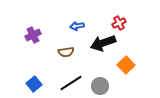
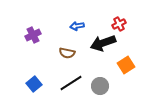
red cross: moved 1 px down
brown semicircle: moved 1 px right, 1 px down; rotated 21 degrees clockwise
orange square: rotated 12 degrees clockwise
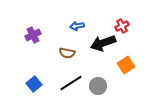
red cross: moved 3 px right, 2 px down
gray circle: moved 2 px left
